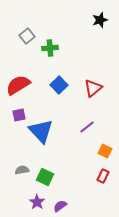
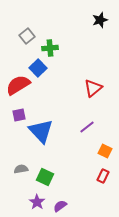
blue square: moved 21 px left, 17 px up
gray semicircle: moved 1 px left, 1 px up
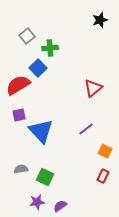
purple line: moved 1 px left, 2 px down
purple star: rotated 28 degrees clockwise
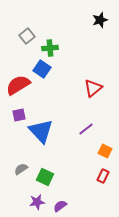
blue square: moved 4 px right, 1 px down; rotated 12 degrees counterclockwise
gray semicircle: rotated 24 degrees counterclockwise
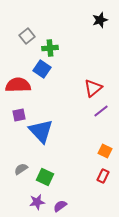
red semicircle: rotated 30 degrees clockwise
purple line: moved 15 px right, 18 px up
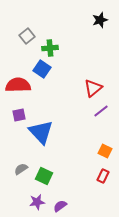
blue triangle: moved 1 px down
green square: moved 1 px left, 1 px up
